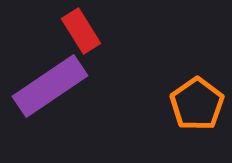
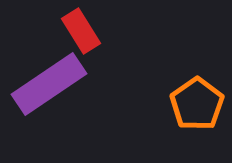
purple rectangle: moved 1 px left, 2 px up
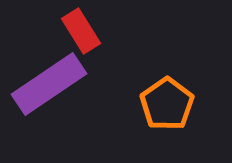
orange pentagon: moved 30 px left
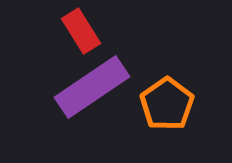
purple rectangle: moved 43 px right, 3 px down
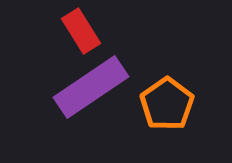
purple rectangle: moved 1 px left
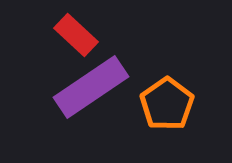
red rectangle: moved 5 px left, 4 px down; rotated 15 degrees counterclockwise
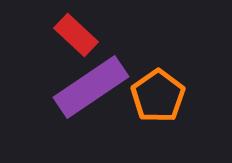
orange pentagon: moved 9 px left, 8 px up
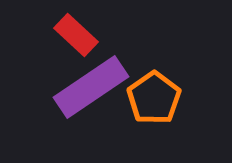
orange pentagon: moved 4 px left, 2 px down
